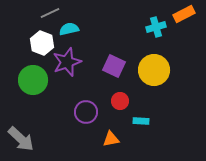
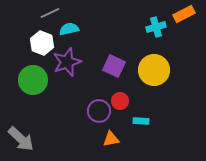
purple circle: moved 13 px right, 1 px up
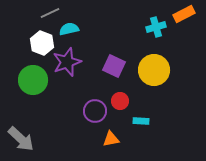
purple circle: moved 4 px left
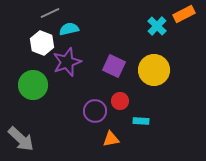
cyan cross: moved 1 px right, 1 px up; rotated 30 degrees counterclockwise
green circle: moved 5 px down
